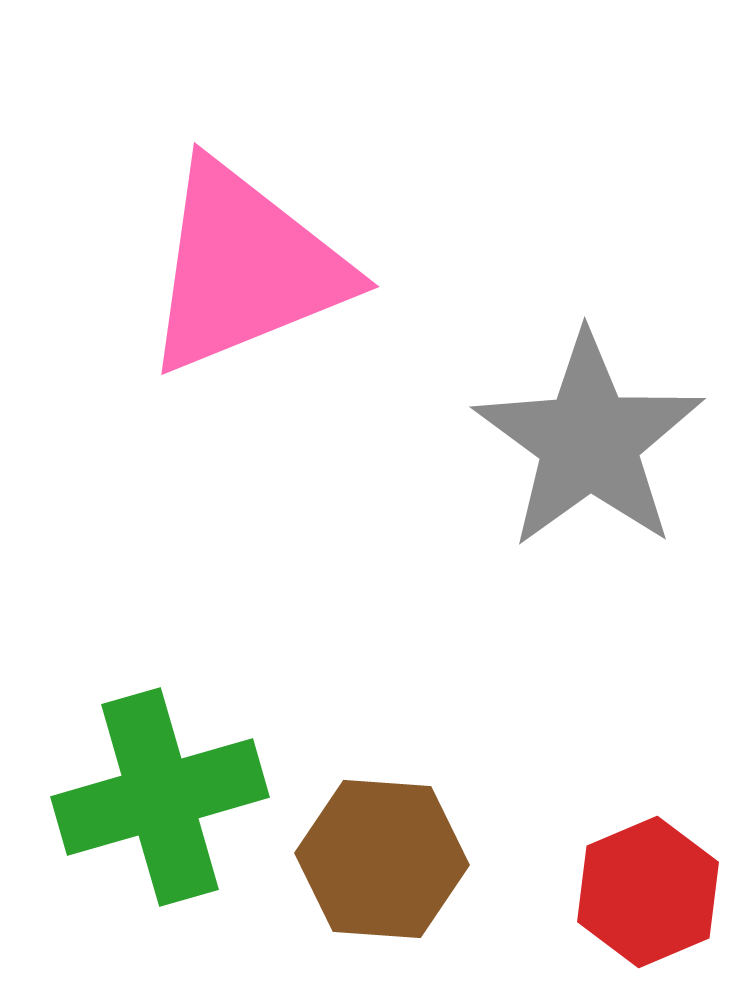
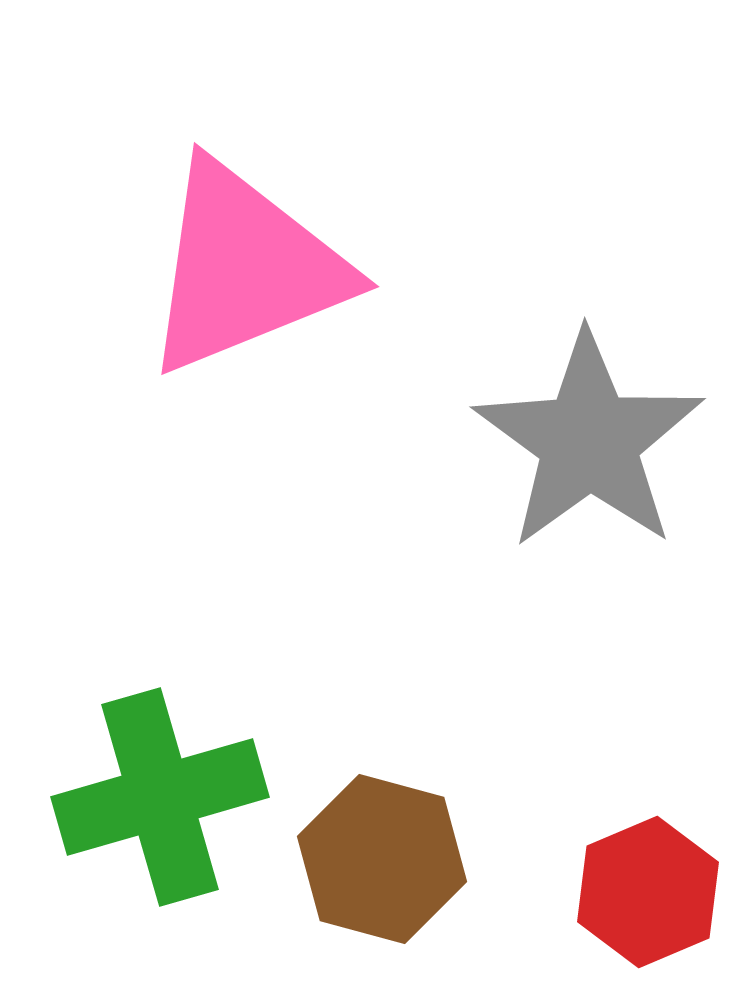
brown hexagon: rotated 11 degrees clockwise
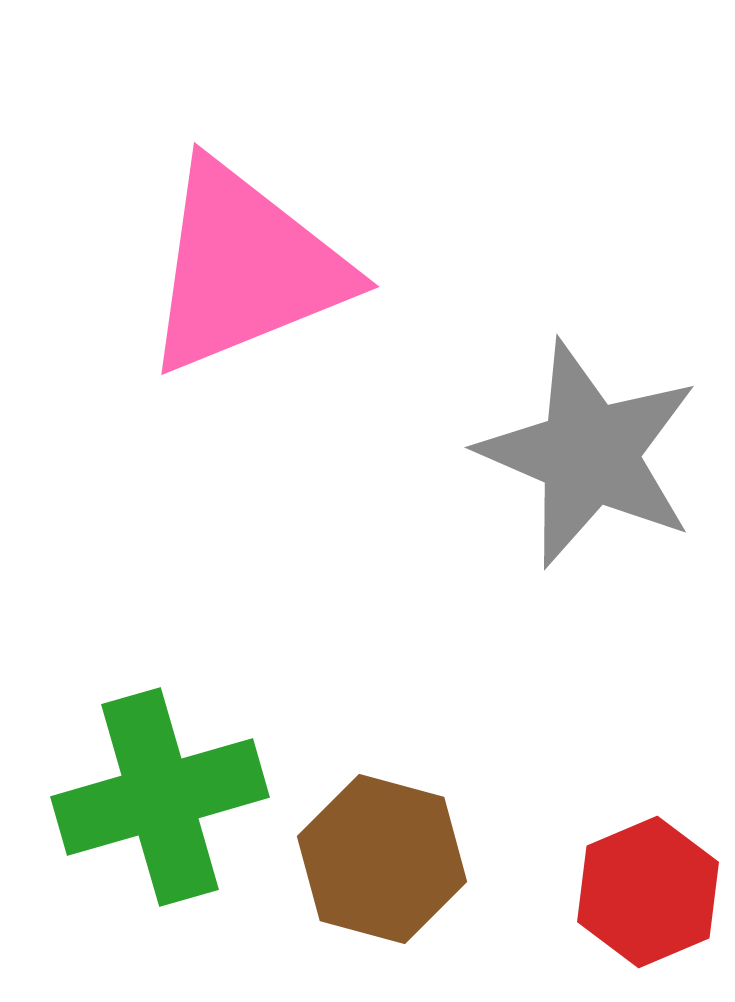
gray star: moved 13 px down; rotated 13 degrees counterclockwise
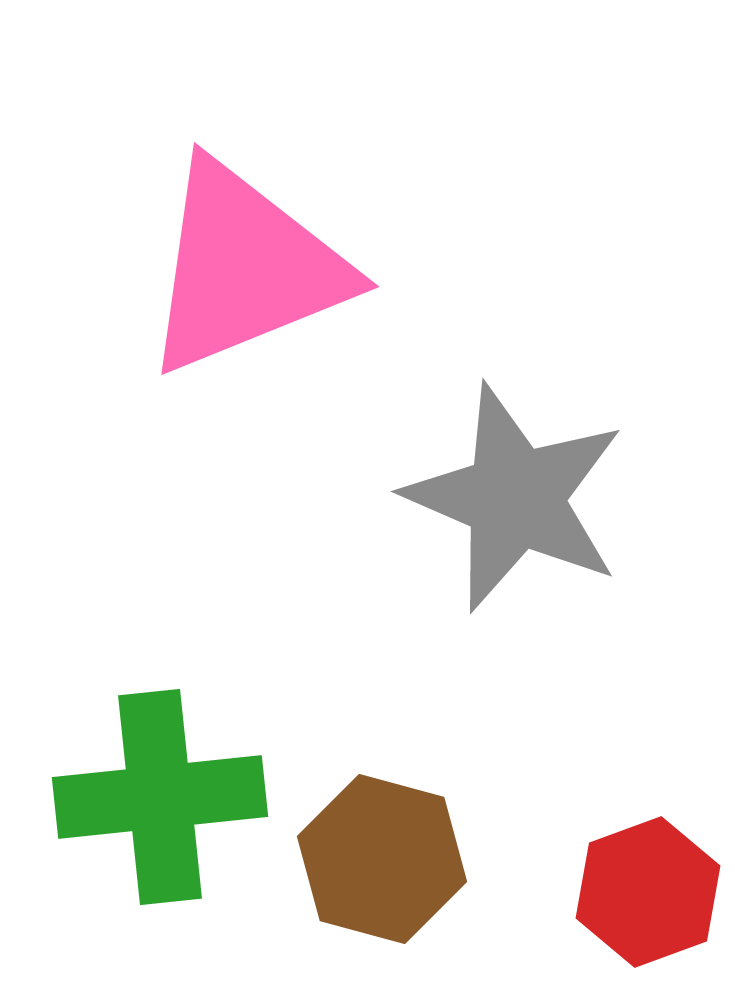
gray star: moved 74 px left, 44 px down
green cross: rotated 10 degrees clockwise
red hexagon: rotated 3 degrees clockwise
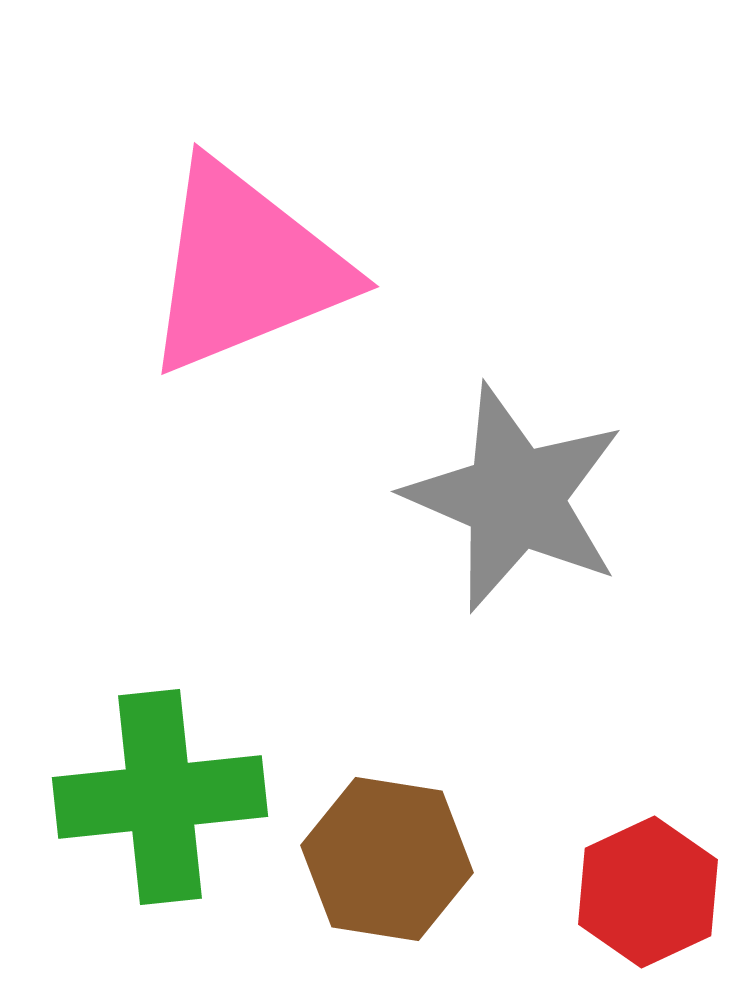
brown hexagon: moved 5 px right; rotated 6 degrees counterclockwise
red hexagon: rotated 5 degrees counterclockwise
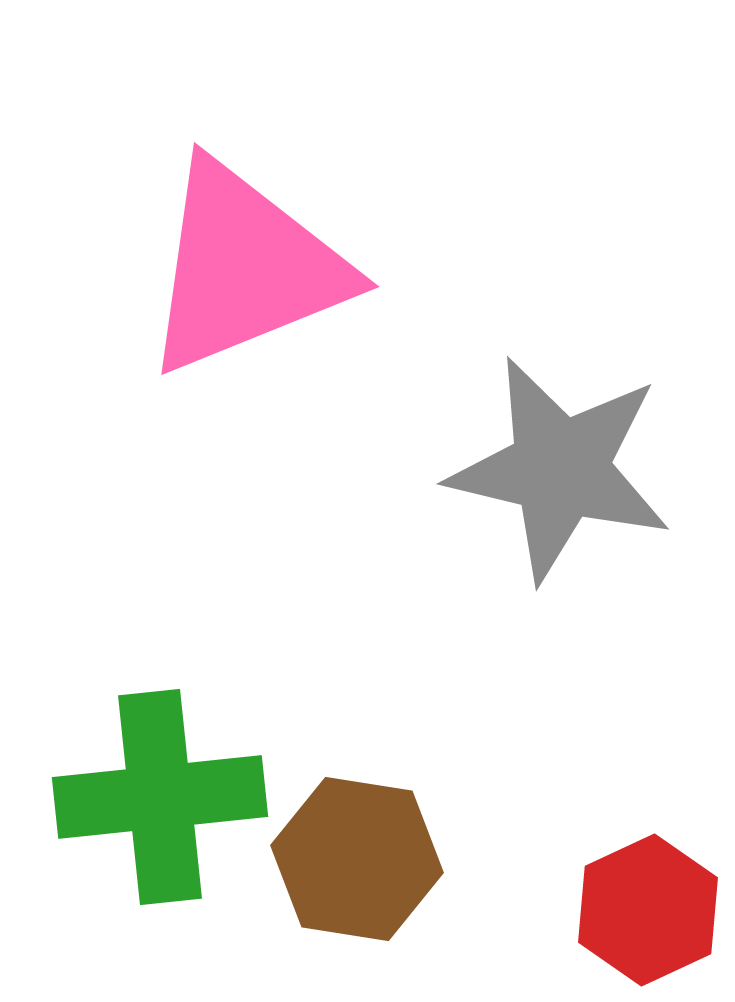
gray star: moved 45 px right, 29 px up; rotated 10 degrees counterclockwise
brown hexagon: moved 30 px left
red hexagon: moved 18 px down
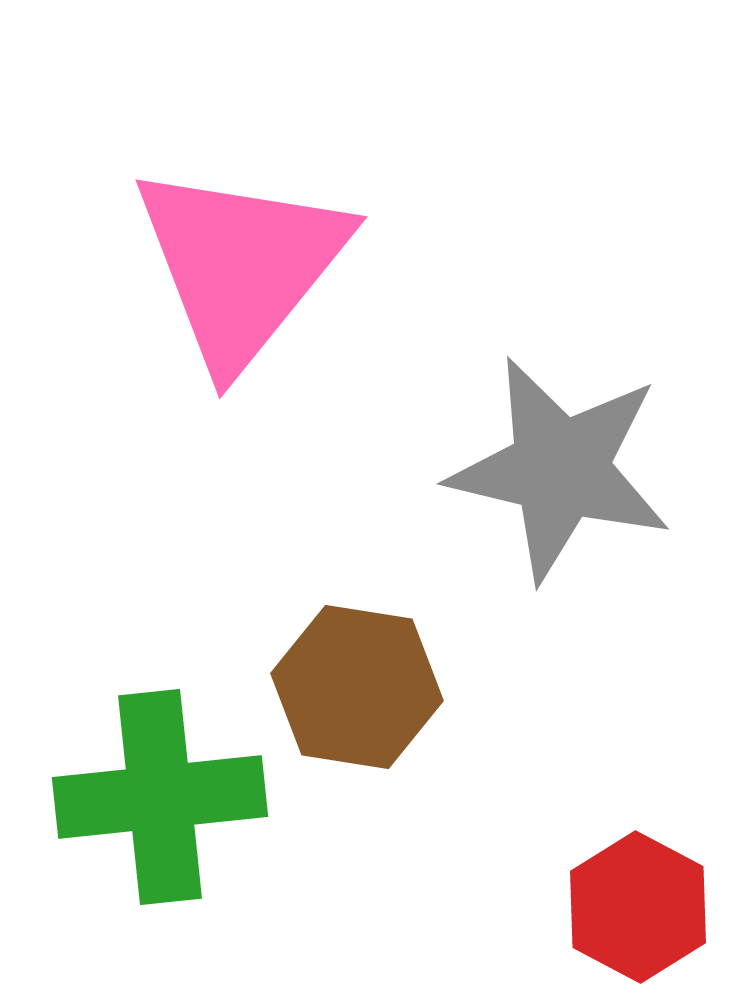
pink triangle: moved 4 px left, 3 px up; rotated 29 degrees counterclockwise
brown hexagon: moved 172 px up
red hexagon: moved 10 px left, 3 px up; rotated 7 degrees counterclockwise
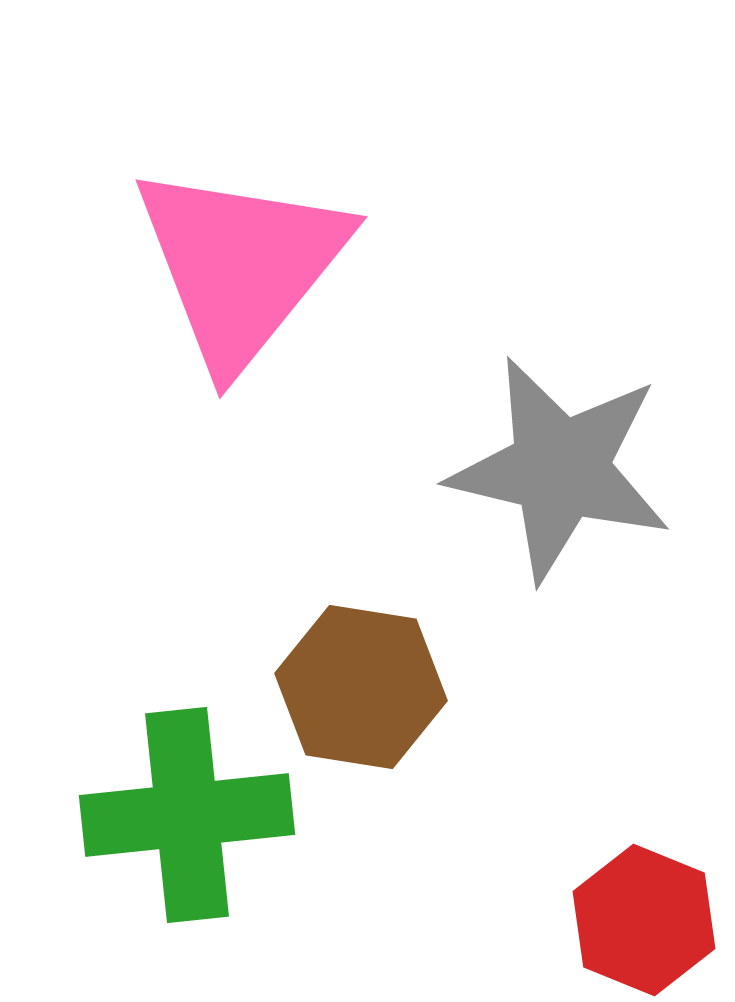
brown hexagon: moved 4 px right
green cross: moved 27 px right, 18 px down
red hexagon: moved 6 px right, 13 px down; rotated 6 degrees counterclockwise
